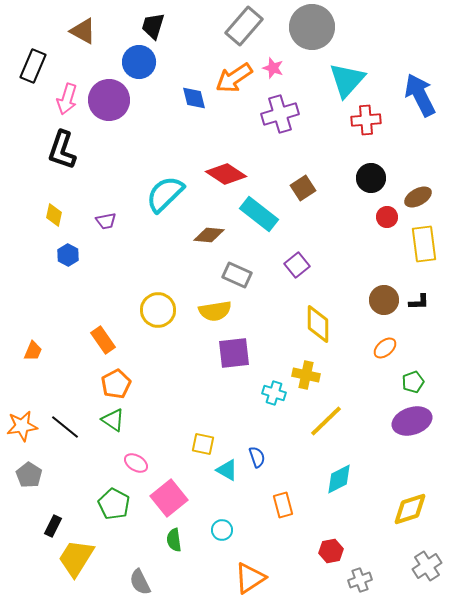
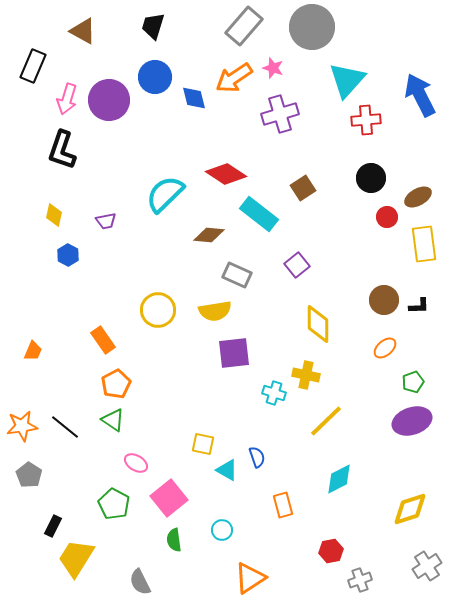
blue circle at (139, 62): moved 16 px right, 15 px down
black L-shape at (419, 302): moved 4 px down
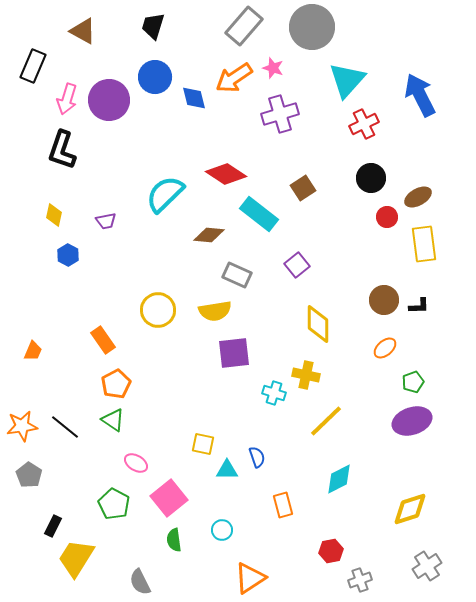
red cross at (366, 120): moved 2 px left, 4 px down; rotated 20 degrees counterclockwise
cyan triangle at (227, 470): rotated 30 degrees counterclockwise
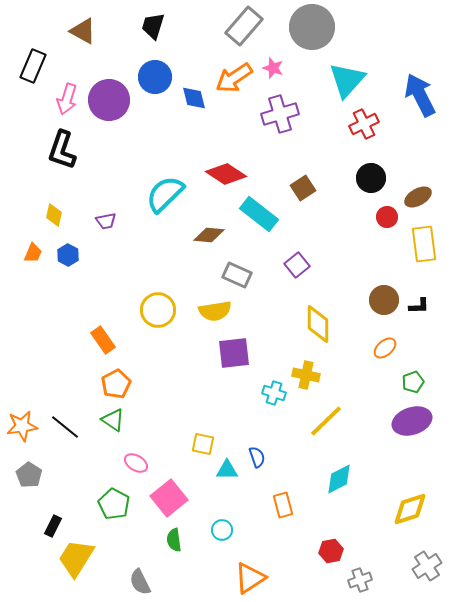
orange trapezoid at (33, 351): moved 98 px up
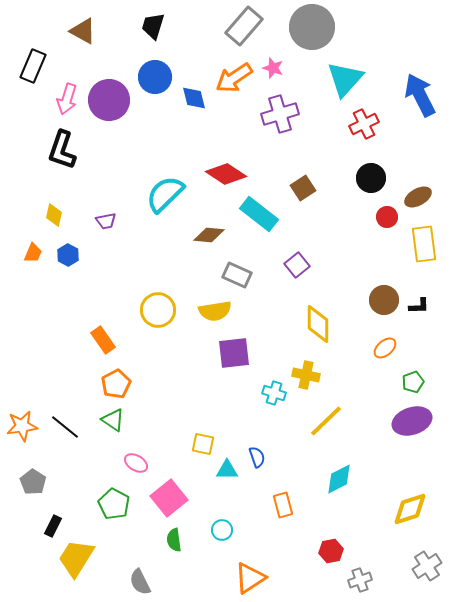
cyan triangle at (347, 80): moved 2 px left, 1 px up
gray pentagon at (29, 475): moved 4 px right, 7 px down
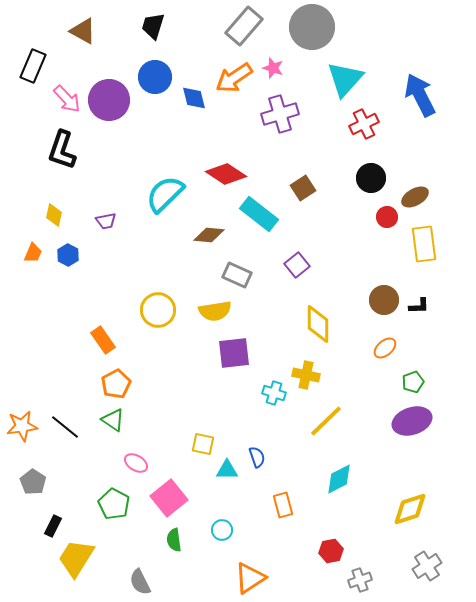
pink arrow at (67, 99): rotated 60 degrees counterclockwise
brown ellipse at (418, 197): moved 3 px left
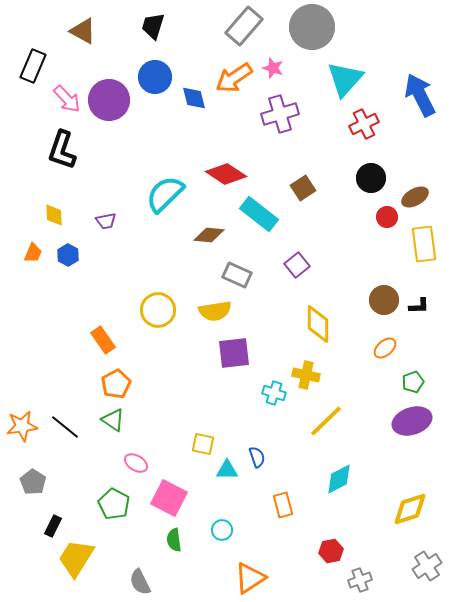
yellow diamond at (54, 215): rotated 15 degrees counterclockwise
pink square at (169, 498): rotated 24 degrees counterclockwise
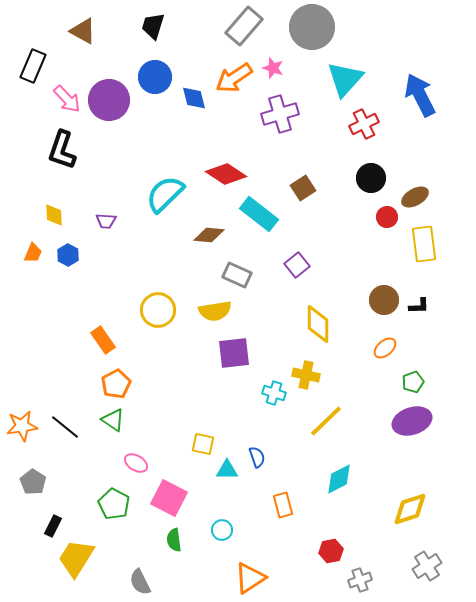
purple trapezoid at (106, 221): rotated 15 degrees clockwise
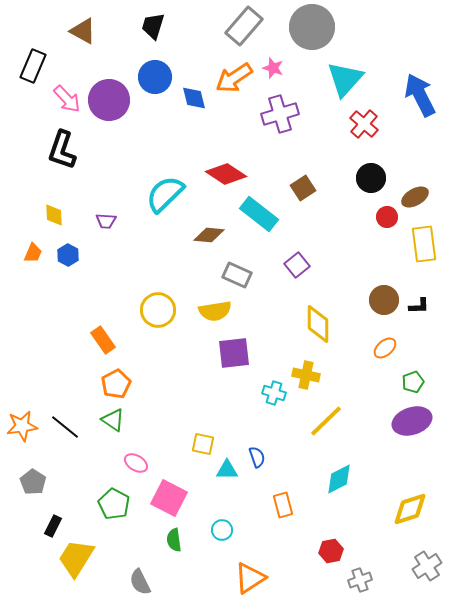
red cross at (364, 124): rotated 24 degrees counterclockwise
